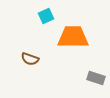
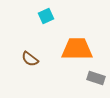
orange trapezoid: moved 4 px right, 12 px down
brown semicircle: rotated 18 degrees clockwise
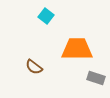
cyan square: rotated 28 degrees counterclockwise
brown semicircle: moved 4 px right, 8 px down
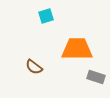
cyan square: rotated 35 degrees clockwise
gray rectangle: moved 1 px up
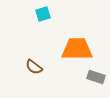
cyan square: moved 3 px left, 2 px up
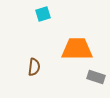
brown semicircle: rotated 120 degrees counterclockwise
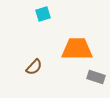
brown semicircle: rotated 36 degrees clockwise
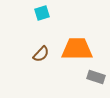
cyan square: moved 1 px left, 1 px up
brown semicircle: moved 7 px right, 13 px up
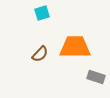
orange trapezoid: moved 2 px left, 2 px up
brown semicircle: moved 1 px left
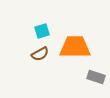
cyan square: moved 18 px down
brown semicircle: rotated 18 degrees clockwise
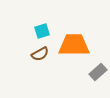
orange trapezoid: moved 1 px left, 2 px up
gray rectangle: moved 2 px right, 5 px up; rotated 60 degrees counterclockwise
